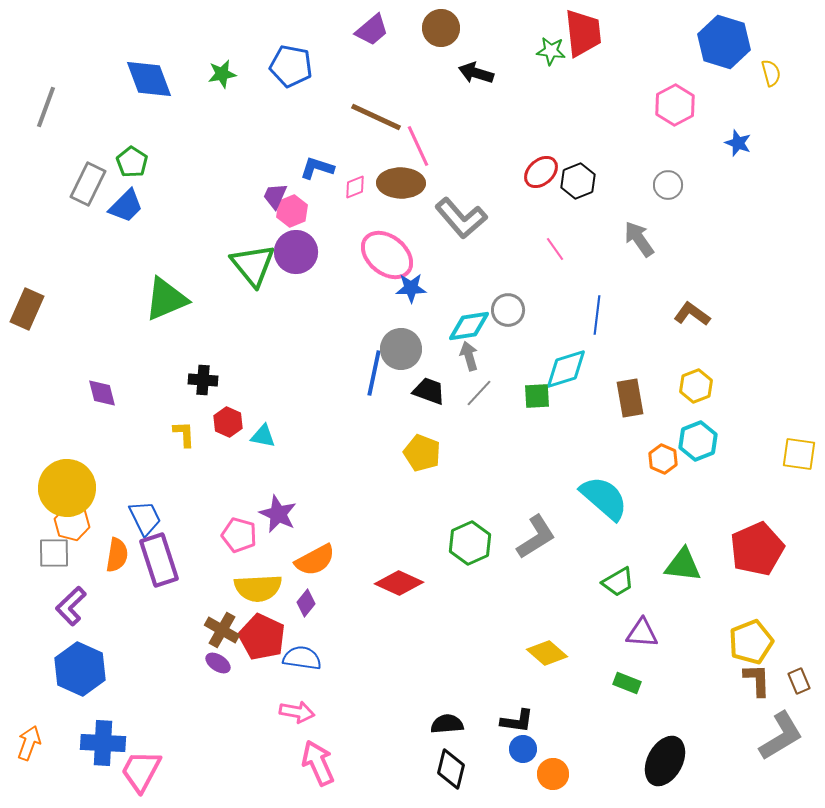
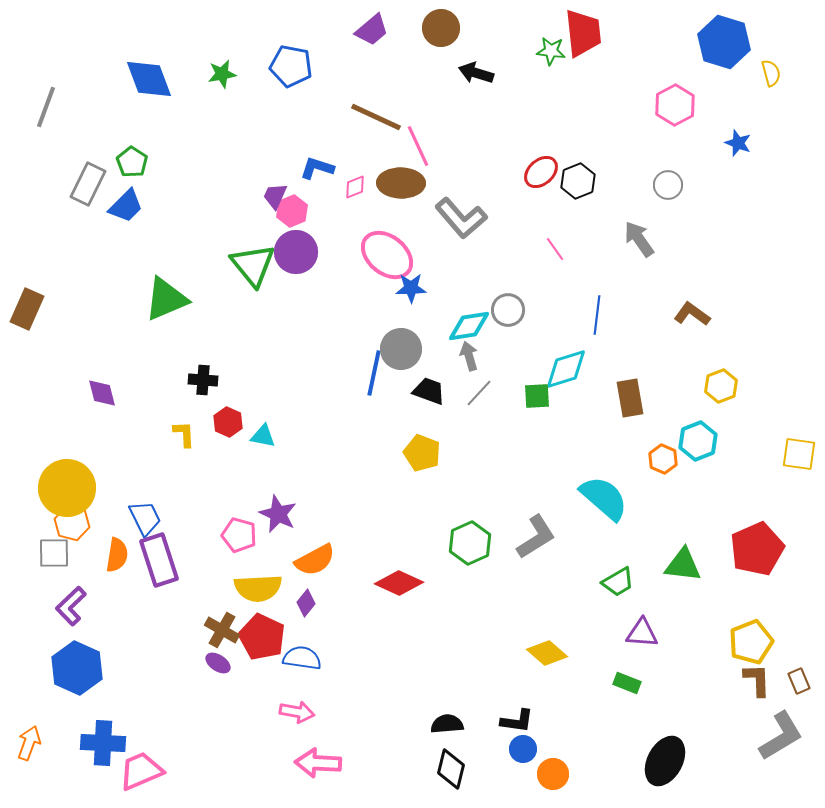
yellow hexagon at (696, 386): moved 25 px right
blue hexagon at (80, 669): moved 3 px left, 1 px up
pink arrow at (318, 763): rotated 63 degrees counterclockwise
pink trapezoid at (141, 771): rotated 39 degrees clockwise
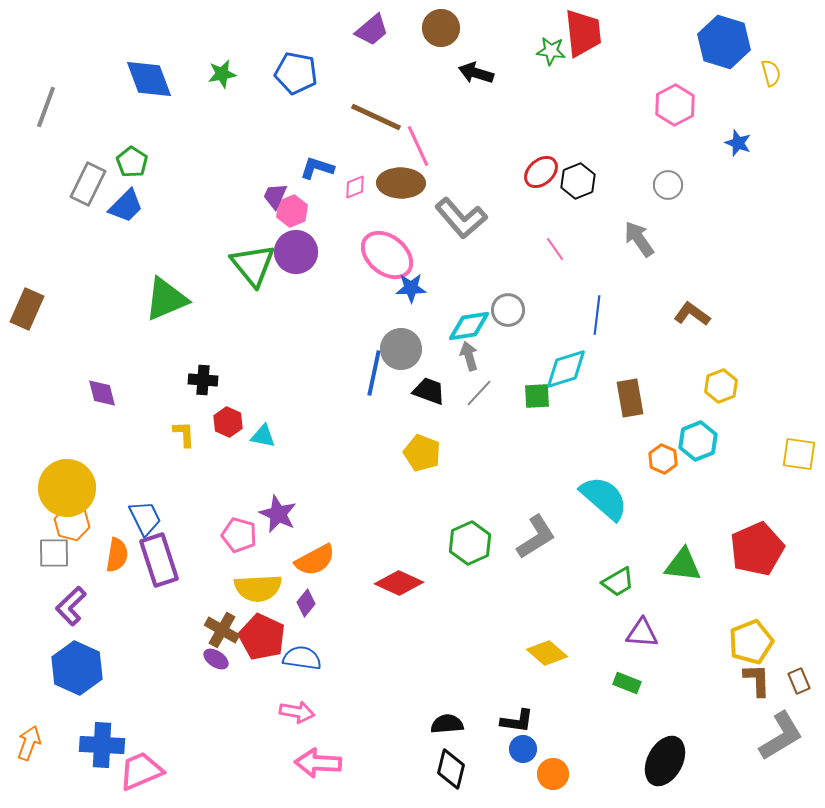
blue pentagon at (291, 66): moved 5 px right, 7 px down
purple ellipse at (218, 663): moved 2 px left, 4 px up
blue cross at (103, 743): moved 1 px left, 2 px down
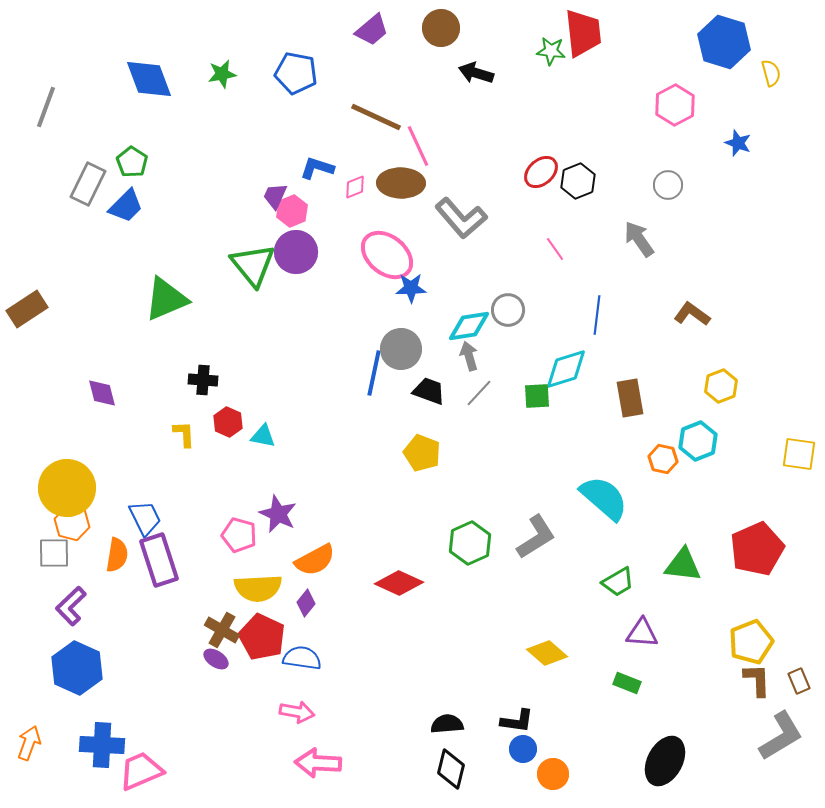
brown rectangle at (27, 309): rotated 33 degrees clockwise
orange hexagon at (663, 459): rotated 12 degrees counterclockwise
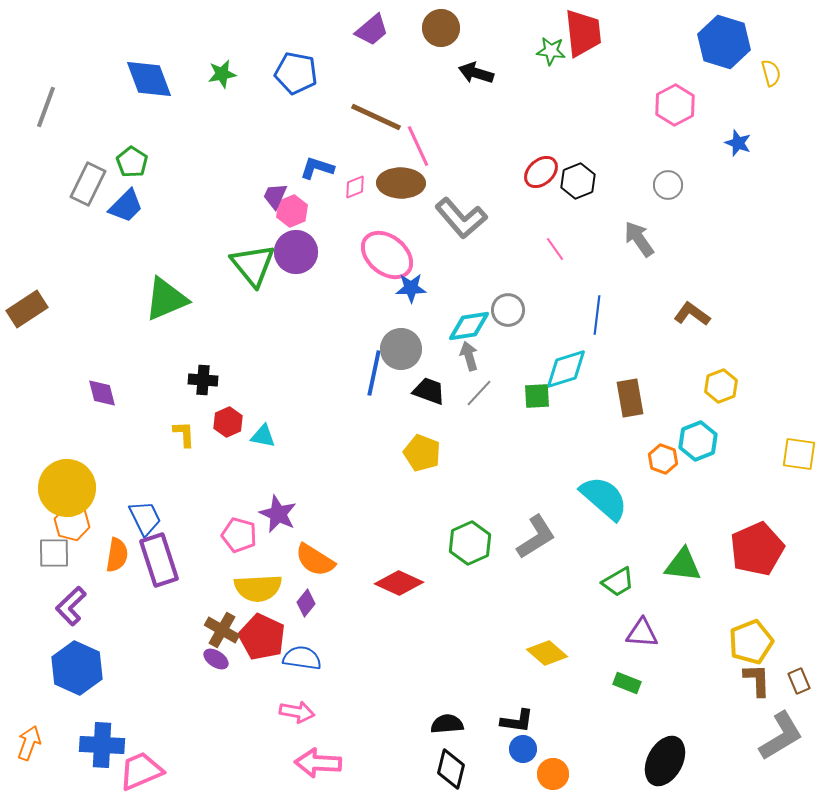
red hexagon at (228, 422): rotated 12 degrees clockwise
orange hexagon at (663, 459): rotated 8 degrees clockwise
orange semicircle at (315, 560): rotated 60 degrees clockwise
